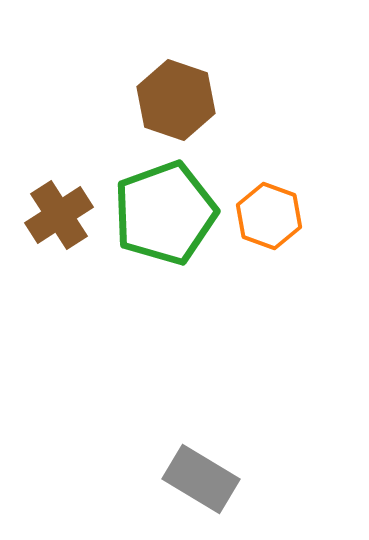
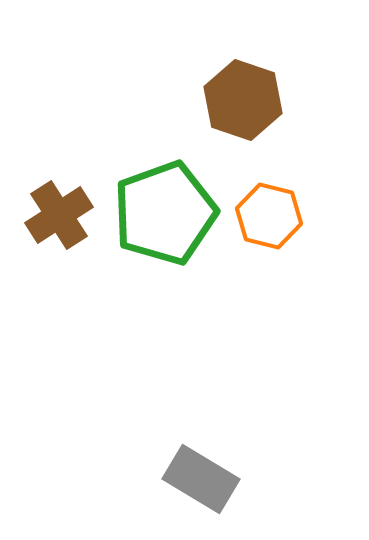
brown hexagon: moved 67 px right
orange hexagon: rotated 6 degrees counterclockwise
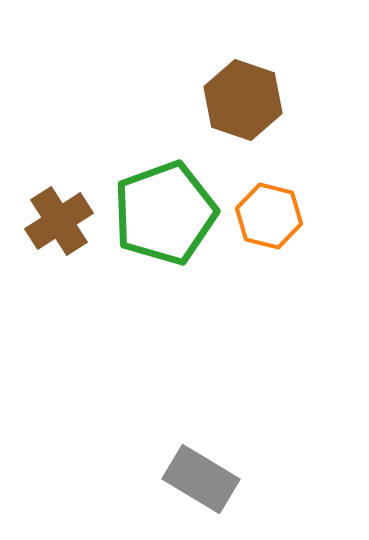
brown cross: moved 6 px down
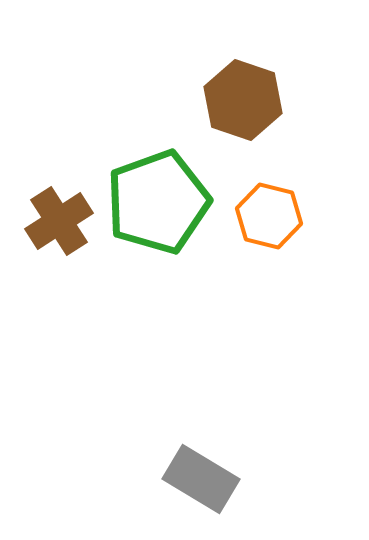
green pentagon: moved 7 px left, 11 px up
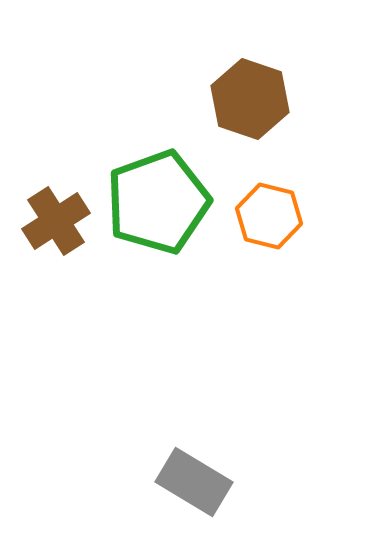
brown hexagon: moved 7 px right, 1 px up
brown cross: moved 3 px left
gray rectangle: moved 7 px left, 3 px down
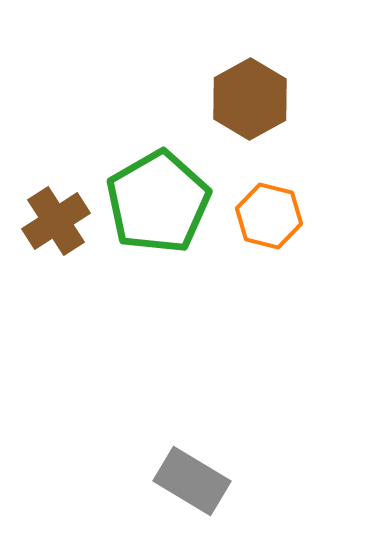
brown hexagon: rotated 12 degrees clockwise
green pentagon: rotated 10 degrees counterclockwise
gray rectangle: moved 2 px left, 1 px up
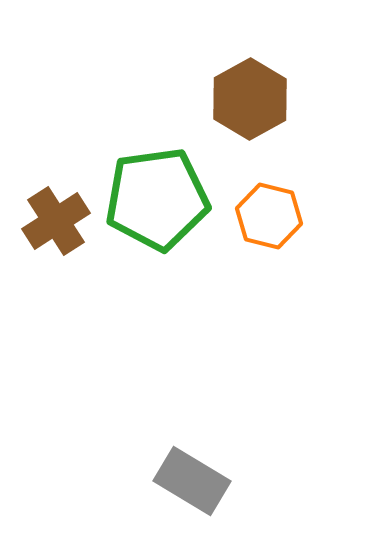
green pentagon: moved 1 px left, 3 px up; rotated 22 degrees clockwise
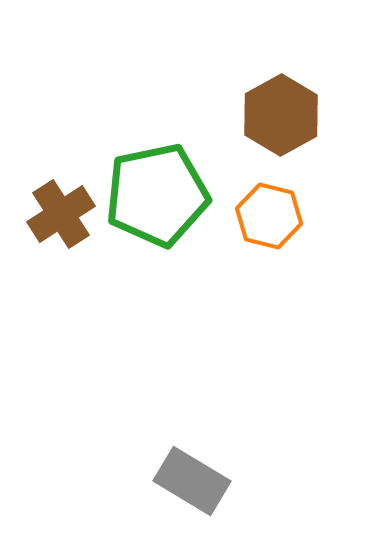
brown hexagon: moved 31 px right, 16 px down
green pentagon: moved 4 px up; rotated 4 degrees counterclockwise
brown cross: moved 5 px right, 7 px up
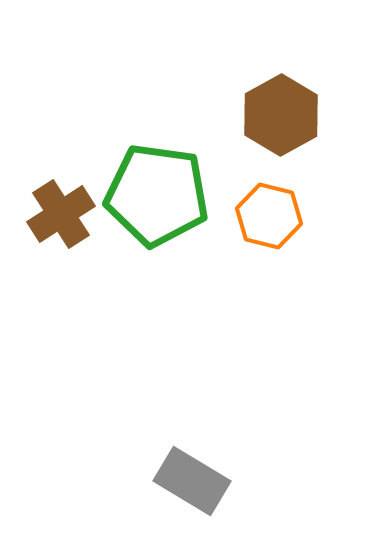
green pentagon: rotated 20 degrees clockwise
